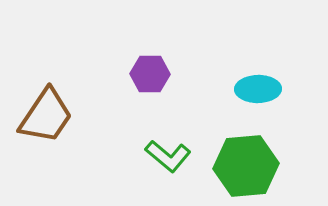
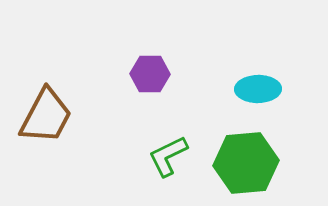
brown trapezoid: rotated 6 degrees counterclockwise
green L-shape: rotated 114 degrees clockwise
green hexagon: moved 3 px up
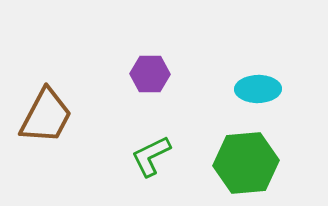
green L-shape: moved 17 px left
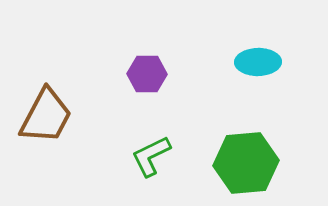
purple hexagon: moved 3 px left
cyan ellipse: moved 27 px up
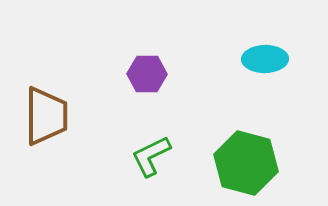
cyan ellipse: moved 7 px right, 3 px up
brown trapezoid: rotated 28 degrees counterclockwise
green hexagon: rotated 20 degrees clockwise
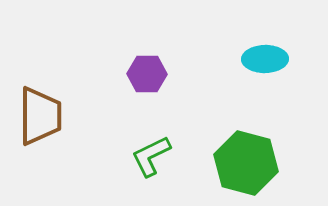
brown trapezoid: moved 6 px left
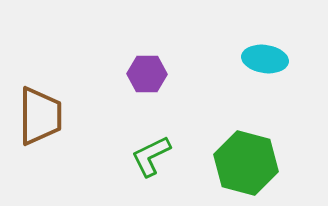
cyan ellipse: rotated 9 degrees clockwise
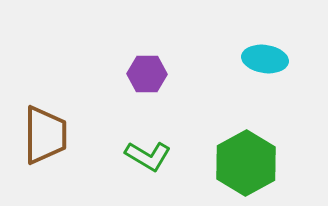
brown trapezoid: moved 5 px right, 19 px down
green L-shape: moved 3 px left; rotated 123 degrees counterclockwise
green hexagon: rotated 16 degrees clockwise
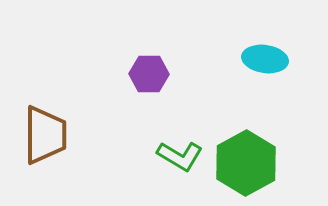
purple hexagon: moved 2 px right
green L-shape: moved 32 px right
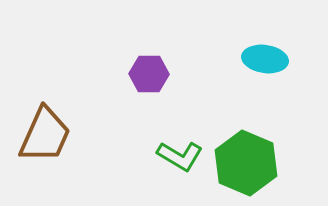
brown trapezoid: rotated 24 degrees clockwise
green hexagon: rotated 8 degrees counterclockwise
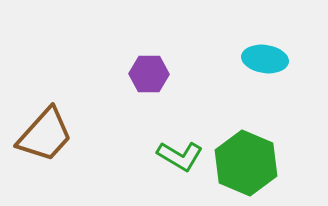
brown trapezoid: rotated 18 degrees clockwise
